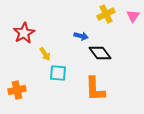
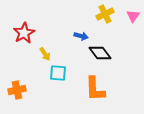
yellow cross: moved 1 px left
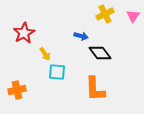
cyan square: moved 1 px left, 1 px up
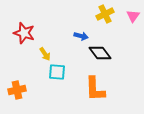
red star: rotated 25 degrees counterclockwise
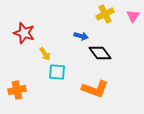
orange L-shape: rotated 68 degrees counterclockwise
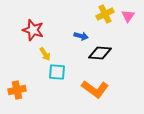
pink triangle: moved 5 px left
red star: moved 9 px right, 3 px up
black diamond: rotated 50 degrees counterclockwise
orange L-shape: rotated 16 degrees clockwise
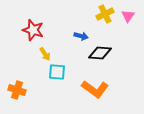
orange cross: rotated 30 degrees clockwise
